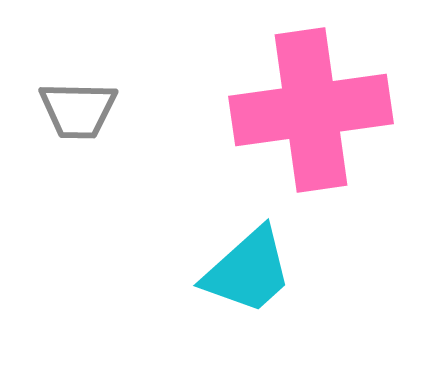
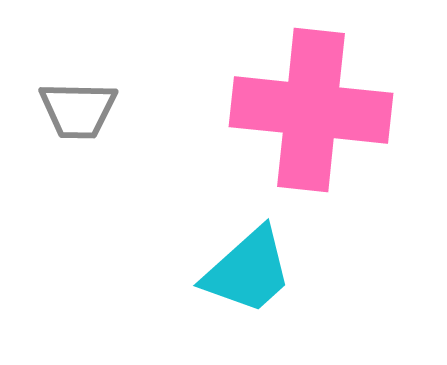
pink cross: rotated 14 degrees clockwise
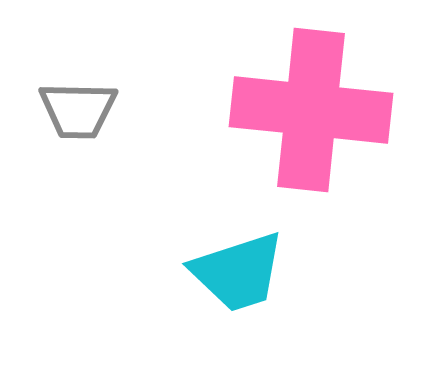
cyan trapezoid: moved 10 px left, 1 px down; rotated 24 degrees clockwise
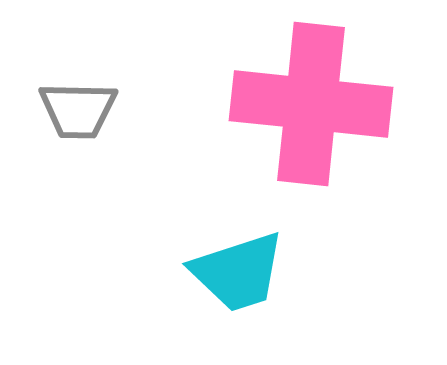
pink cross: moved 6 px up
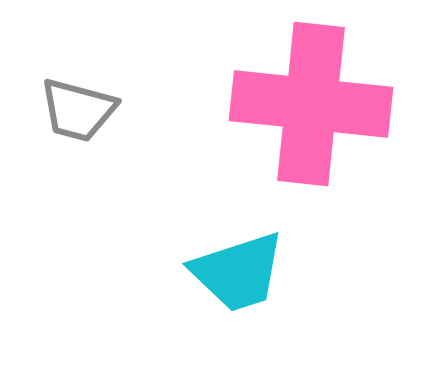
gray trapezoid: rotated 14 degrees clockwise
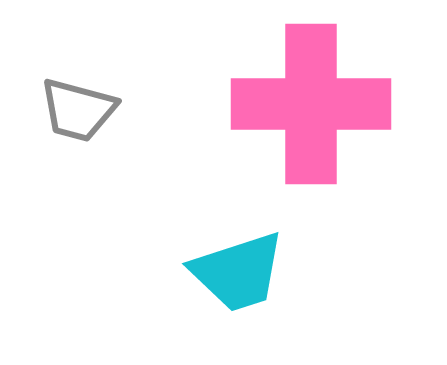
pink cross: rotated 6 degrees counterclockwise
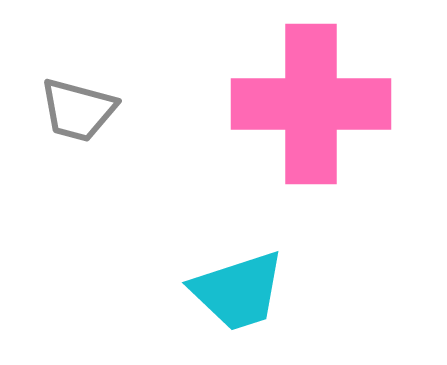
cyan trapezoid: moved 19 px down
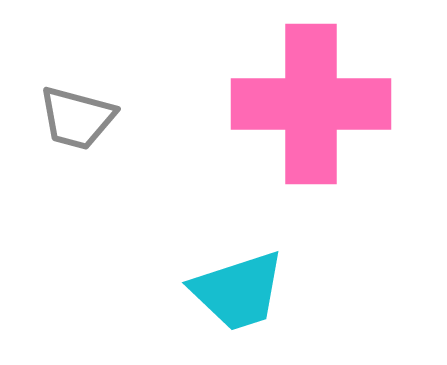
gray trapezoid: moved 1 px left, 8 px down
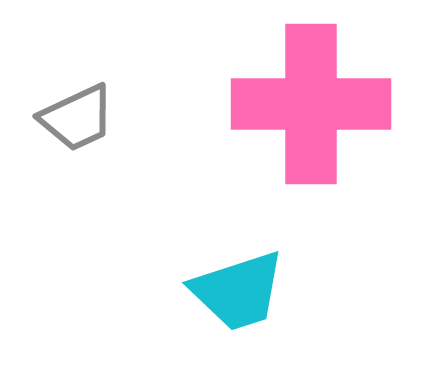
gray trapezoid: rotated 40 degrees counterclockwise
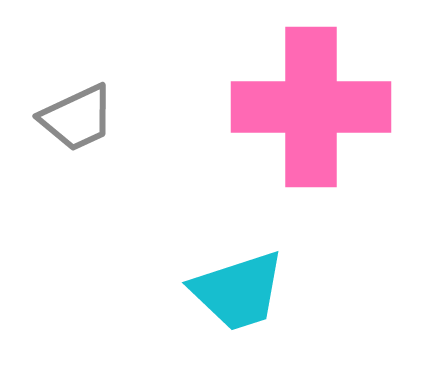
pink cross: moved 3 px down
